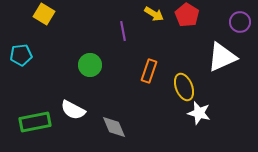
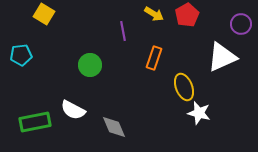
red pentagon: rotated 10 degrees clockwise
purple circle: moved 1 px right, 2 px down
orange rectangle: moved 5 px right, 13 px up
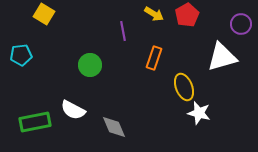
white triangle: rotated 8 degrees clockwise
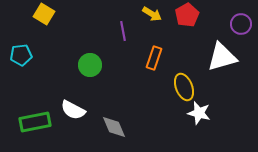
yellow arrow: moved 2 px left
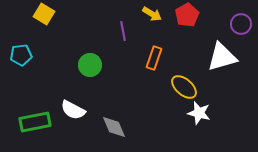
yellow ellipse: rotated 28 degrees counterclockwise
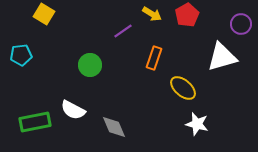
purple line: rotated 66 degrees clockwise
yellow ellipse: moved 1 px left, 1 px down
white star: moved 2 px left, 11 px down
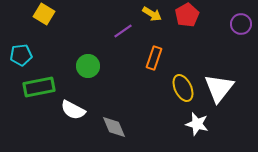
white triangle: moved 3 px left, 31 px down; rotated 36 degrees counterclockwise
green circle: moved 2 px left, 1 px down
yellow ellipse: rotated 24 degrees clockwise
green rectangle: moved 4 px right, 35 px up
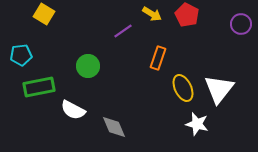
red pentagon: rotated 15 degrees counterclockwise
orange rectangle: moved 4 px right
white triangle: moved 1 px down
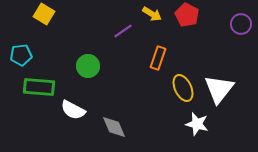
green rectangle: rotated 16 degrees clockwise
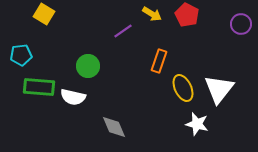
orange rectangle: moved 1 px right, 3 px down
white semicircle: moved 13 px up; rotated 15 degrees counterclockwise
